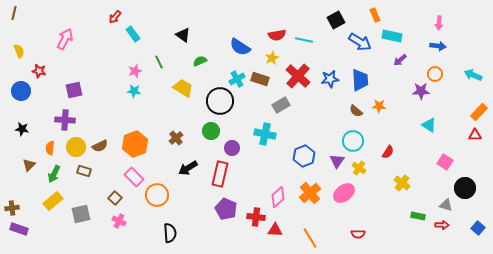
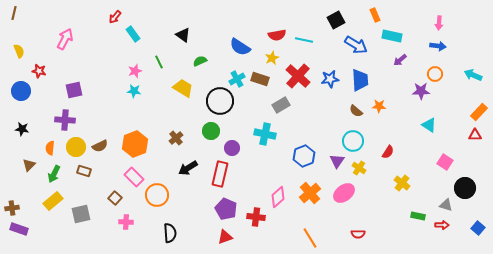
blue arrow at (360, 42): moved 4 px left, 3 px down
pink cross at (119, 221): moved 7 px right, 1 px down; rotated 24 degrees counterclockwise
red triangle at (275, 230): moved 50 px left, 7 px down; rotated 21 degrees counterclockwise
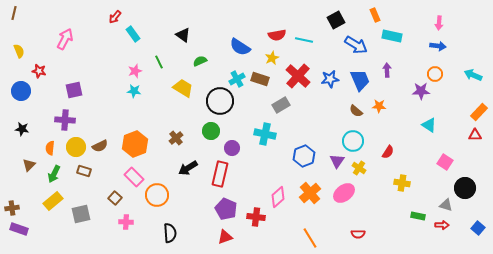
purple arrow at (400, 60): moved 13 px left, 10 px down; rotated 128 degrees clockwise
blue trapezoid at (360, 80): rotated 20 degrees counterclockwise
yellow cross at (402, 183): rotated 28 degrees counterclockwise
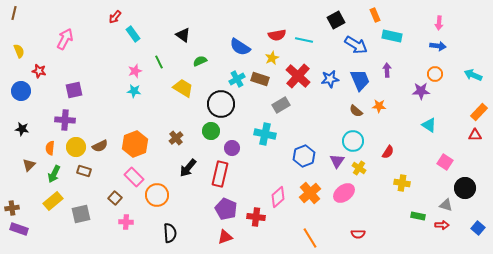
black circle at (220, 101): moved 1 px right, 3 px down
black arrow at (188, 168): rotated 18 degrees counterclockwise
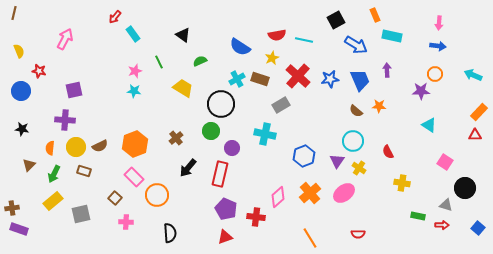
red semicircle at (388, 152): rotated 120 degrees clockwise
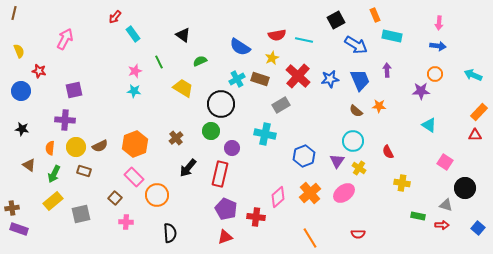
brown triangle at (29, 165): rotated 40 degrees counterclockwise
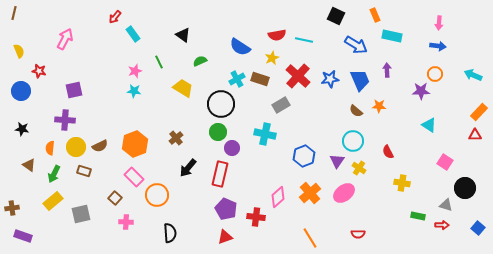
black square at (336, 20): moved 4 px up; rotated 36 degrees counterclockwise
green circle at (211, 131): moved 7 px right, 1 px down
purple rectangle at (19, 229): moved 4 px right, 7 px down
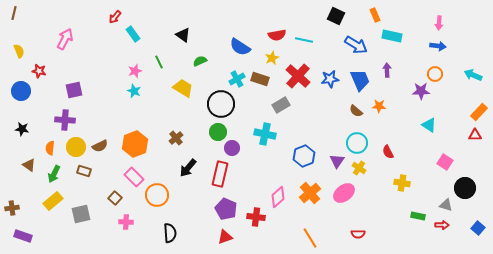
cyan star at (134, 91): rotated 16 degrees clockwise
cyan circle at (353, 141): moved 4 px right, 2 px down
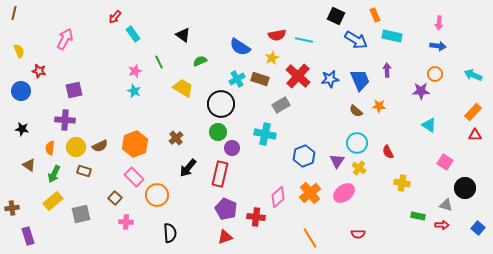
blue arrow at (356, 45): moved 5 px up
orange rectangle at (479, 112): moved 6 px left
purple rectangle at (23, 236): moved 5 px right; rotated 54 degrees clockwise
